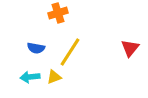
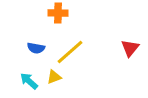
orange cross: rotated 18 degrees clockwise
yellow line: rotated 16 degrees clockwise
cyan arrow: moved 1 px left, 4 px down; rotated 48 degrees clockwise
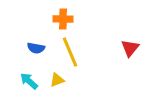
orange cross: moved 5 px right, 6 px down
yellow line: rotated 72 degrees counterclockwise
yellow triangle: moved 3 px right, 3 px down
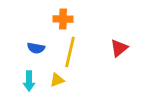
red triangle: moved 11 px left; rotated 12 degrees clockwise
yellow line: rotated 36 degrees clockwise
cyan arrow: rotated 132 degrees counterclockwise
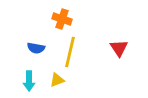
orange cross: moved 1 px left; rotated 18 degrees clockwise
red triangle: rotated 24 degrees counterclockwise
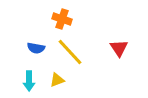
yellow line: rotated 56 degrees counterclockwise
